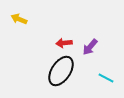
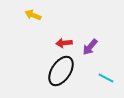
yellow arrow: moved 14 px right, 4 px up
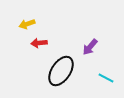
yellow arrow: moved 6 px left, 9 px down; rotated 42 degrees counterclockwise
red arrow: moved 25 px left
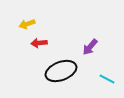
black ellipse: rotated 36 degrees clockwise
cyan line: moved 1 px right, 1 px down
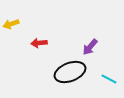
yellow arrow: moved 16 px left
black ellipse: moved 9 px right, 1 px down
cyan line: moved 2 px right
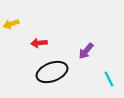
purple arrow: moved 4 px left, 4 px down
black ellipse: moved 18 px left
cyan line: rotated 35 degrees clockwise
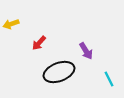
red arrow: rotated 42 degrees counterclockwise
purple arrow: rotated 72 degrees counterclockwise
black ellipse: moved 7 px right
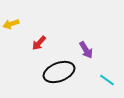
purple arrow: moved 1 px up
cyan line: moved 2 px left, 1 px down; rotated 28 degrees counterclockwise
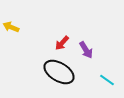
yellow arrow: moved 3 px down; rotated 42 degrees clockwise
red arrow: moved 23 px right
black ellipse: rotated 52 degrees clockwise
